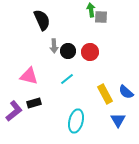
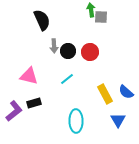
cyan ellipse: rotated 15 degrees counterclockwise
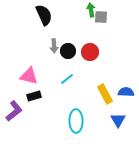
black semicircle: moved 2 px right, 5 px up
blue semicircle: rotated 140 degrees clockwise
black rectangle: moved 7 px up
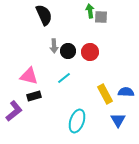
green arrow: moved 1 px left, 1 px down
cyan line: moved 3 px left, 1 px up
cyan ellipse: moved 1 px right; rotated 20 degrees clockwise
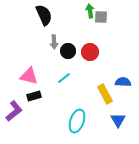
gray arrow: moved 4 px up
blue semicircle: moved 3 px left, 10 px up
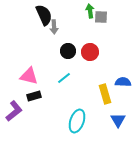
gray arrow: moved 15 px up
yellow rectangle: rotated 12 degrees clockwise
